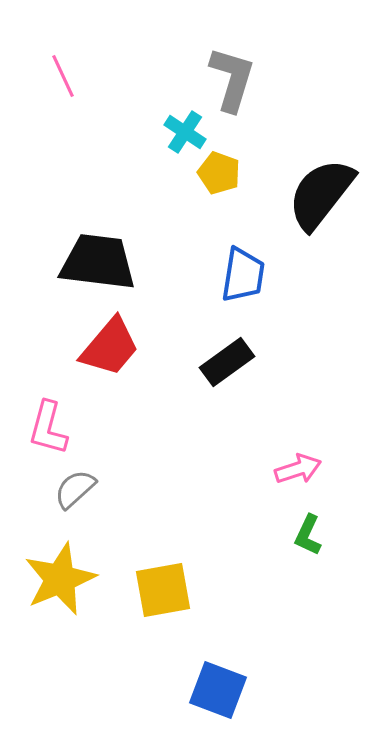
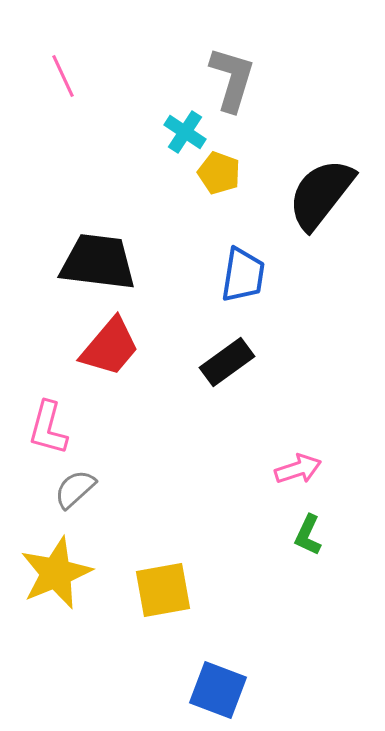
yellow star: moved 4 px left, 6 px up
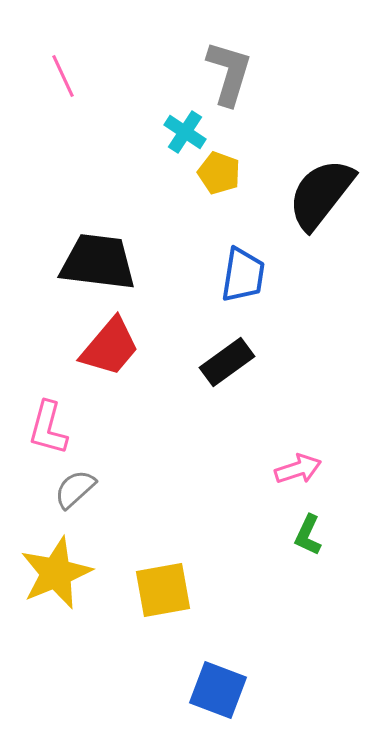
gray L-shape: moved 3 px left, 6 px up
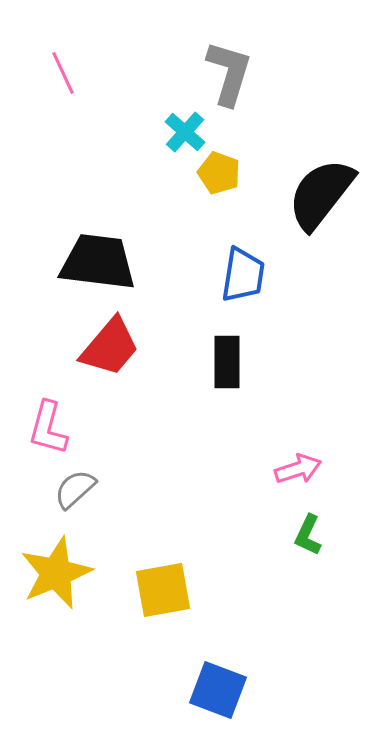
pink line: moved 3 px up
cyan cross: rotated 9 degrees clockwise
black rectangle: rotated 54 degrees counterclockwise
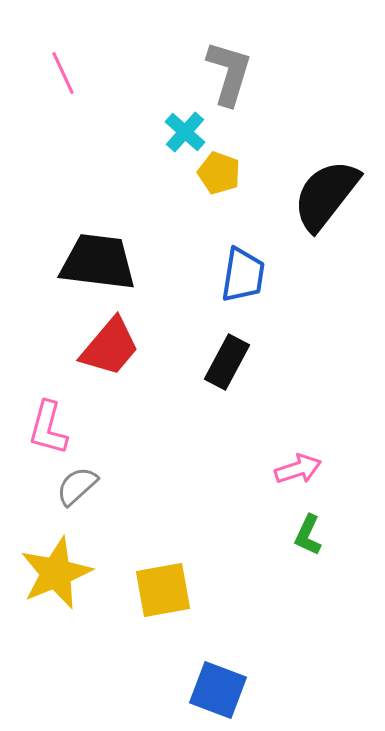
black semicircle: moved 5 px right, 1 px down
black rectangle: rotated 28 degrees clockwise
gray semicircle: moved 2 px right, 3 px up
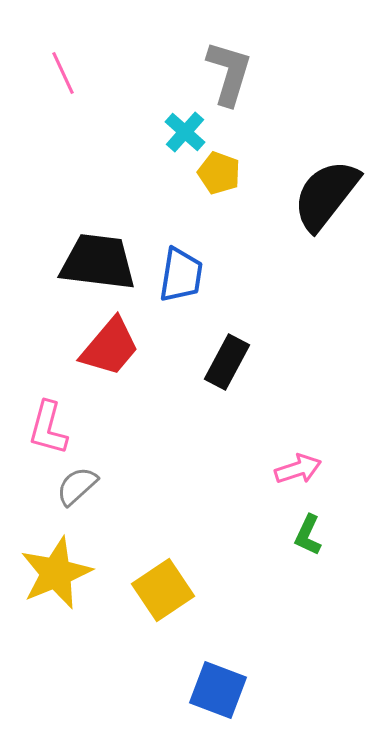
blue trapezoid: moved 62 px left
yellow square: rotated 24 degrees counterclockwise
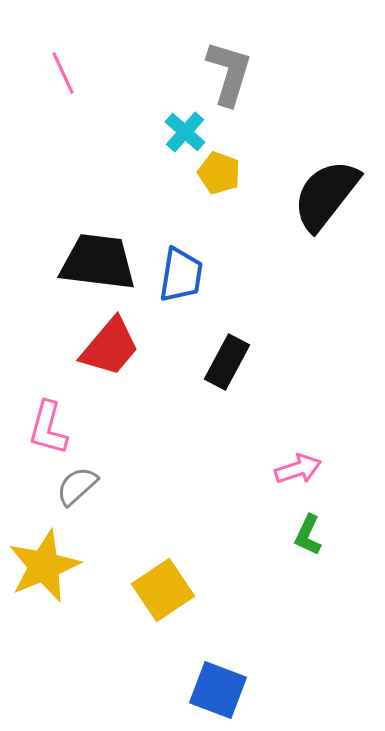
yellow star: moved 12 px left, 7 px up
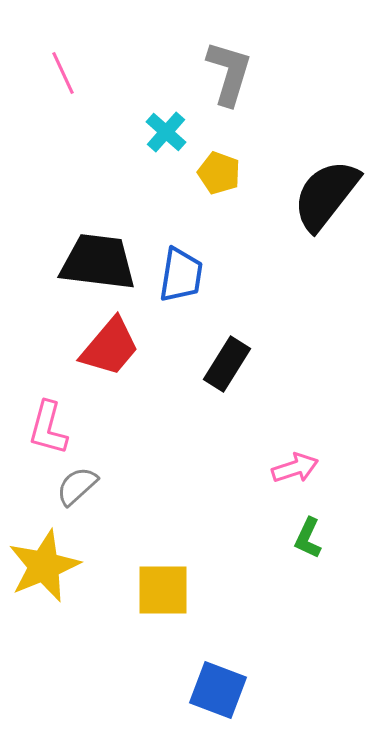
cyan cross: moved 19 px left
black rectangle: moved 2 px down; rotated 4 degrees clockwise
pink arrow: moved 3 px left, 1 px up
green L-shape: moved 3 px down
yellow square: rotated 34 degrees clockwise
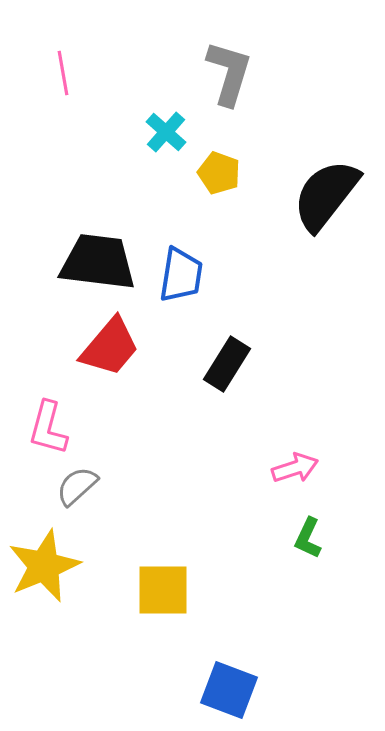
pink line: rotated 15 degrees clockwise
blue square: moved 11 px right
